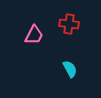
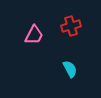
red cross: moved 2 px right, 2 px down; rotated 24 degrees counterclockwise
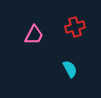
red cross: moved 4 px right, 1 px down
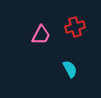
pink trapezoid: moved 7 px right
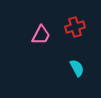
cyan semicircle: moved 7 px right, 1 px up
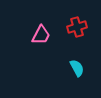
red cross: moved 2 px right
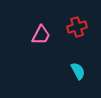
cyan semicircle: moved 1 px right, 3 px down
